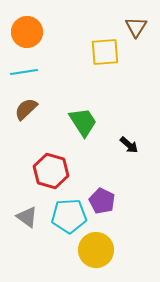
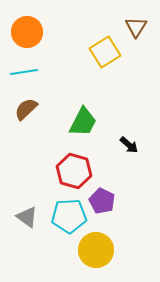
yellow square: rotated 28 degrees counterclockwise
green trapezoid: rotated 60 degrees clockwise
red hexagon: moved 23 px right
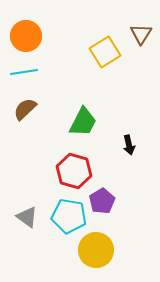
brown triangle: moved 5 px right, 7 px down
orange circle: moved 1 px left, 4 px down
brown semicircle: moved 1 px left
black arrow: rotated 36 degrees clockwise
purple pentagon: rotated 15 degrees clockwise
cyan pentagon: rotated 12 degrees clockwise
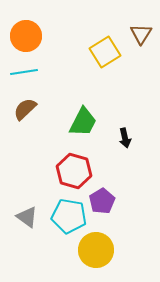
black arrow: moved 4 px left, 7 px up
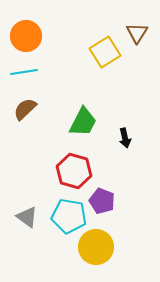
brown triangle: moved 4 px left, 1 px up
purple pentagon: rotated 20 degrees counterclockwise
yellow circle: moved 3 px up
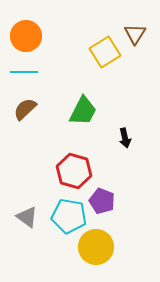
brown triangle: moved 2 px left, 1 px down
cyan line: rotated 8 degrees clockwise
green trapezoid: moved 11 px up
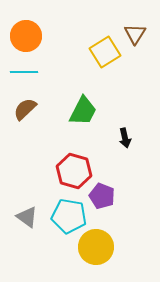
purple pentagon: moved 5 px up
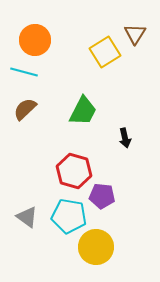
orange circle: moved 9 px right, 4 px down
cyan line: rotated 16 degrees clockwise
purple pentagon: rotated 15 degrees counterclockwise
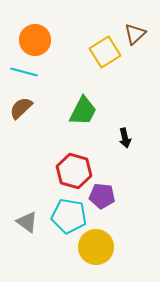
brown triangle: rotated 15 degrees clockwise
brown semicircle: moved 4 px left, 1 px up
gray triangle: moved 5 px down
